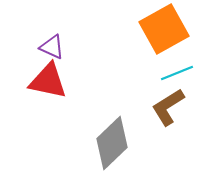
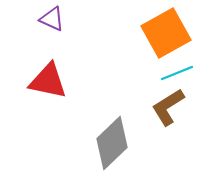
orange square: moved 2 px right, 4 px down
purple triangle: moved 28 px up
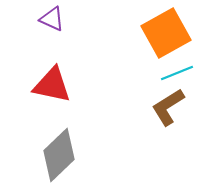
red triangle: moved 4 px right, 4 px down
gray diamond: moved 53 px left, 12 px down
